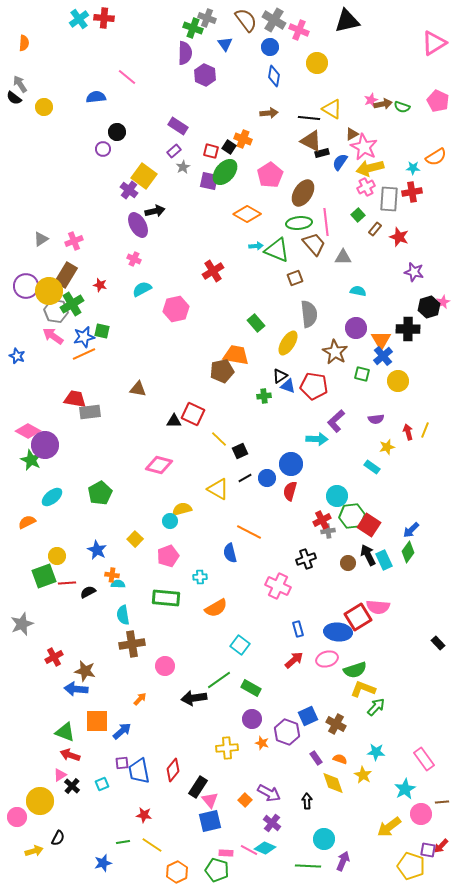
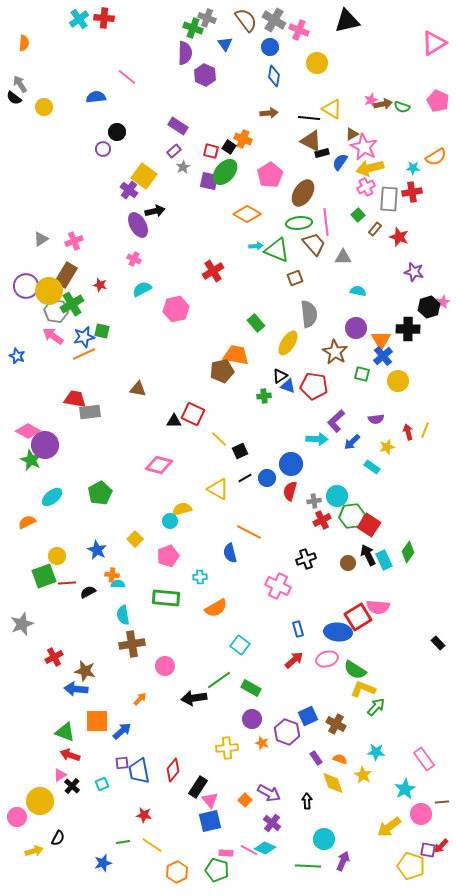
blue arrow at (411, 530): moved 59 px left, 88 px up
gray cross at (328, 531): moved 14 px left, 30 px up
green semicircle at (355, 670): rotated 50 degrees clockwise
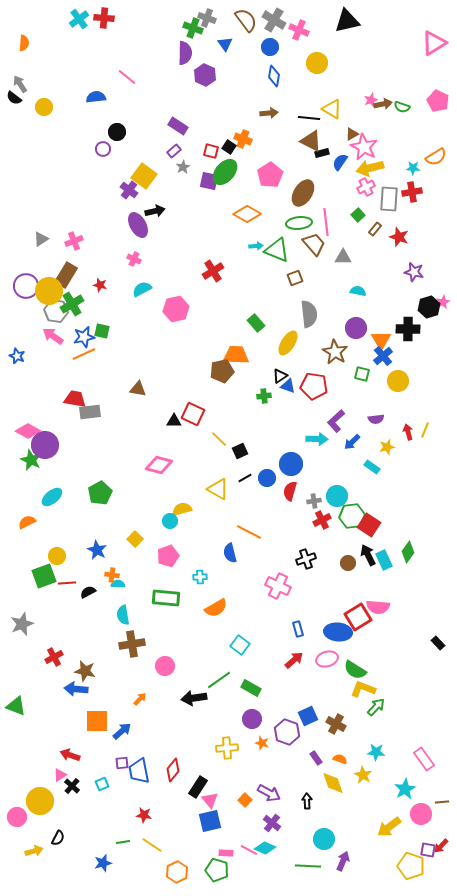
orange trapezoid at (236, 355): rotated 8 degrees counterclockwise
green triangle at (65, 732): moved 49 px left, 26 px up
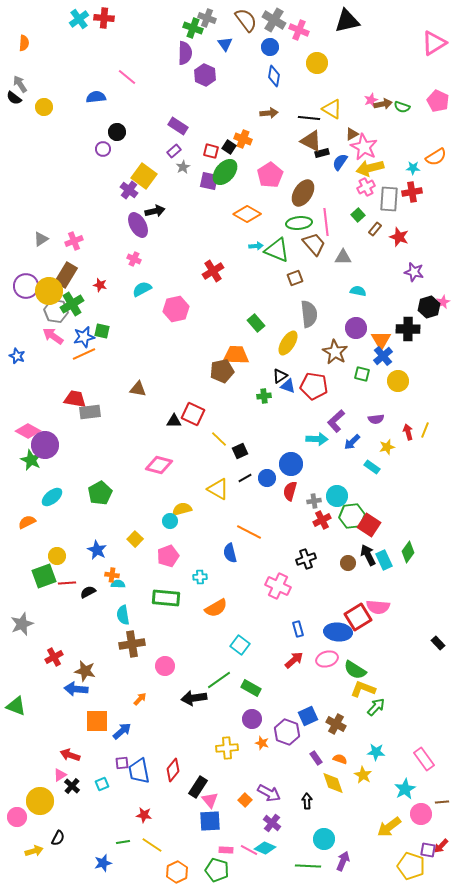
blue square at (210, 821): rotated 10 degrees clockwise
pink rectangle at (226, 853): moved 3 px up
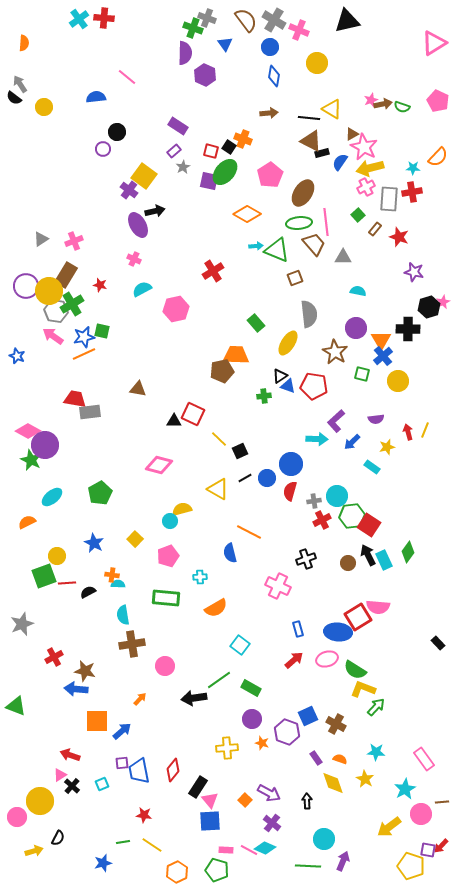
orange semicircle at (436, 157): moved 2 px right; rotated 15 degrees counterclockwise
blue star at (97, 550): moved 3 px left, 7 px up
yellow star at (363, 775): moved 2 px right, 4 px down
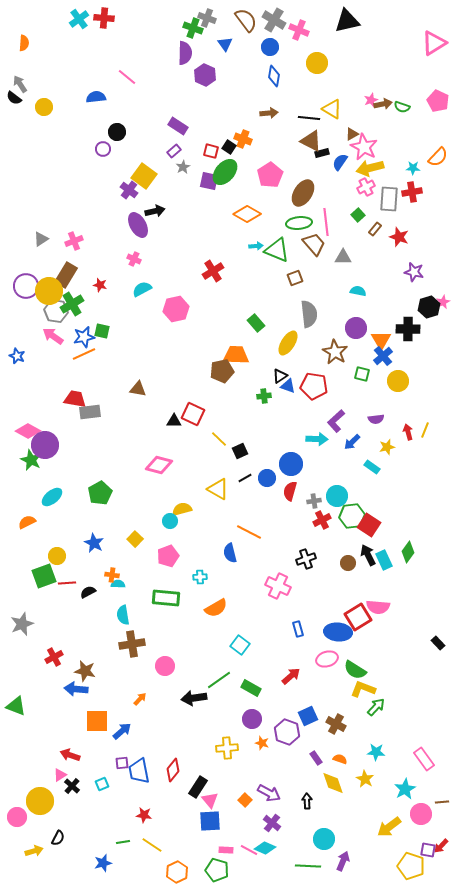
red arrow at (294, 660): moved 3 px left, 16 px down
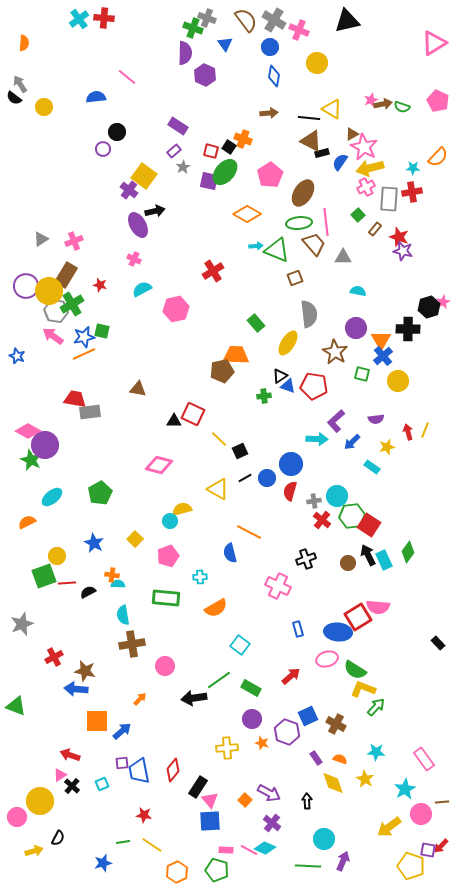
purple star at (414, 272): moved 11 px left, 21 px up
red cross at (322, 520): rotated 24 degrees counterclockwise
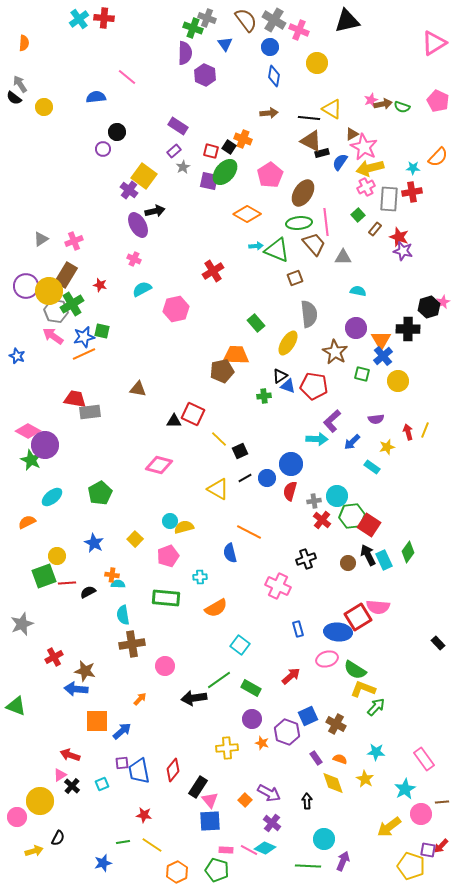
purple L-shape at (336, 421): moved 4 px left
yellow semicircle at (182, 509): moved 2 px right, 18 px down
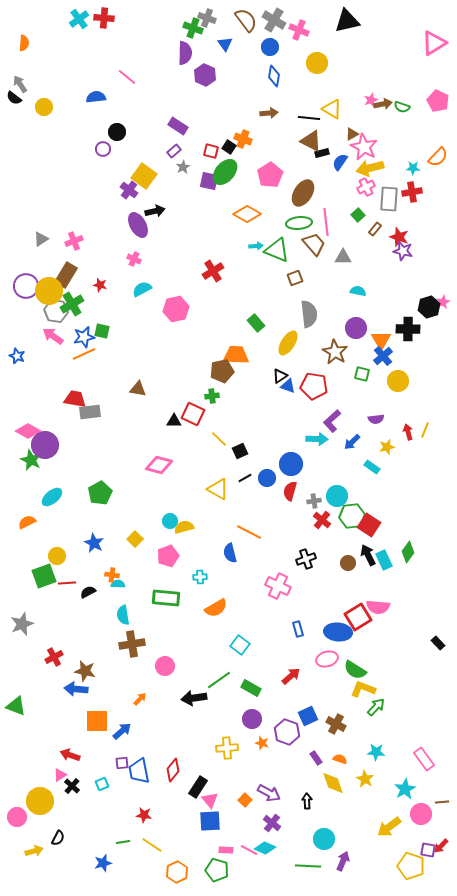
green cross at (264, 396): moved 52 px left
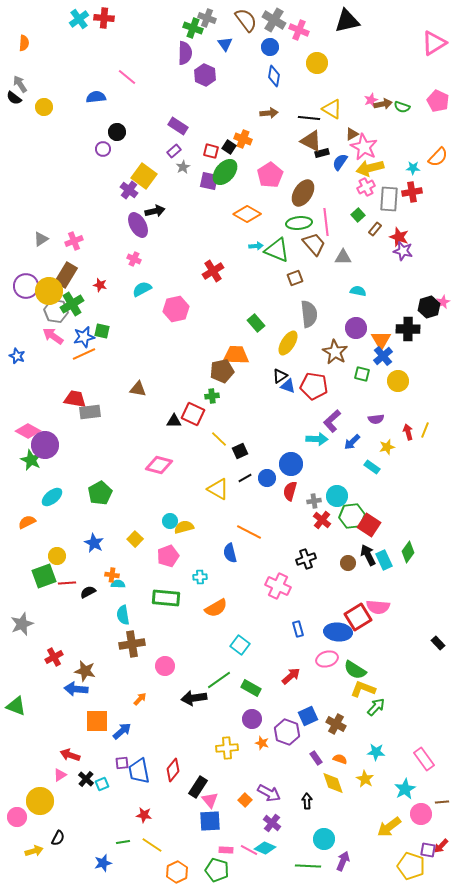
black cross at (72, 786): moved 14 px right, 7 px up
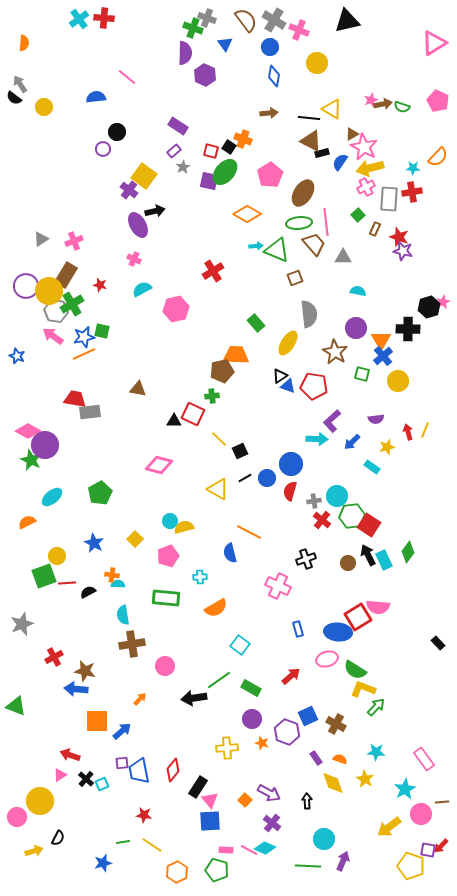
brown rectangle at (375, 229): rotated 16 degrees counterclockwise
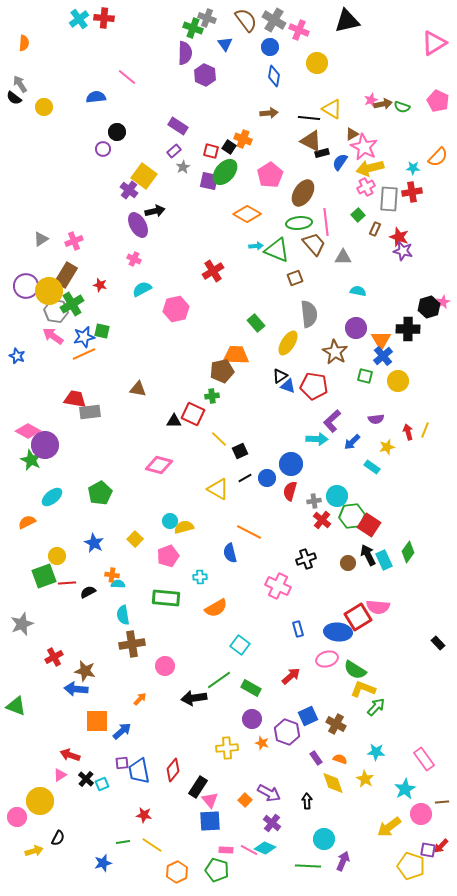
green square at (362, 374): moved 3 px right, 2 px down
